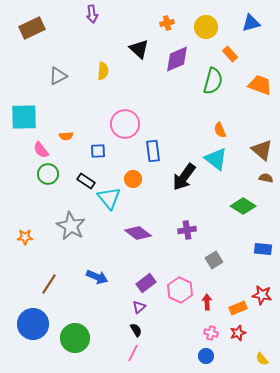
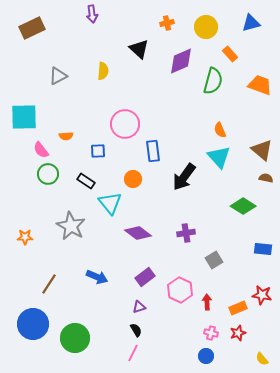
purple diamond at (177, 59): moved 4 px right, 2 px down
cyan triangle at (216, 159): moved 3 px right, 2 px up; rotated 10 degrees clockwise
cyan triangle at (109, 198): moved 1 px right, 5 px down
purple cross at (187, 230): moved 1 px left, 3 px down
purple rectangle at (146, 283): moved 1 px left, 6 px up
purple triangle at (139, 307): rotated 24 degrees clockwise
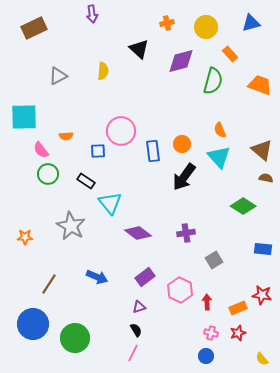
brown rectangle at (32, 28): moved 2 px right
purple diamond at (181, 61): rotated 8 degrees clockwise
pink circle at (125, 124): moved 4 px left, 7 px down
orange circle at (133, 179): moved 49 px right, 35 px up
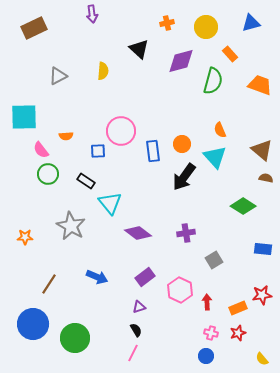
cyan triangle at (219, 157): moved 4 px left
red star at (262, 295): rotated 18 degrees counterclockwise
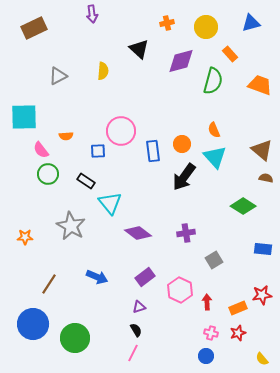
orange semicircle at (220, 130): moved 6 px left
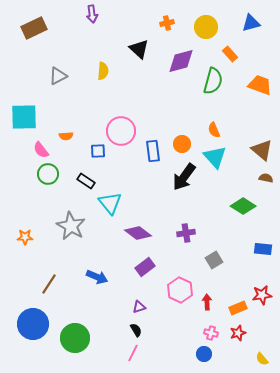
purple rectangle at (145, 277): moved 10 px up
blue circle at (206, 356): moved 2 px left, 2 px up
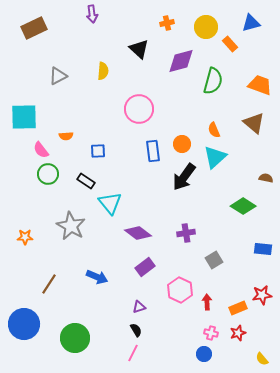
orange rectangle at (230, 54): moved 10 px up
pink circle at (121, 131): moved 18 px right, 22 px up
brown triangle at (262, 150): moved 8 px left, 27 px up
cyan triangle at (215, 157): rotated 30 degrees clockwise
blue circle at (33, 324): moved 9 px left
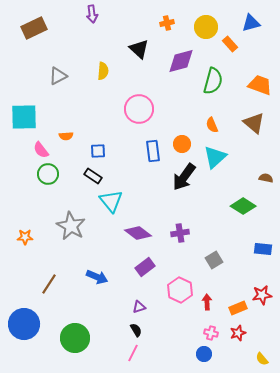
orange semicircle at (214, 130): moved 2 px left, 5 px up
black rectangle at (86, 181): moved 7 px right, 5 px up
cyan triangle at (110, 203): moved 1 px right, 2 px up
purple cross at (186, 233): moved 6 px left
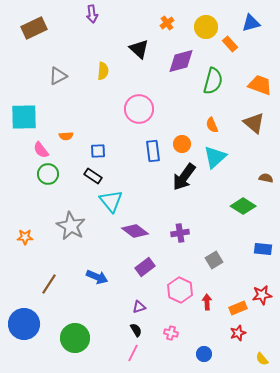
orange cross at (167, 23): rotated 24 degrees counterclockwise
purple diamond at (138, 233): moved 3 px left, 2 px up
pink cross at (211, 333): moved 40 px left
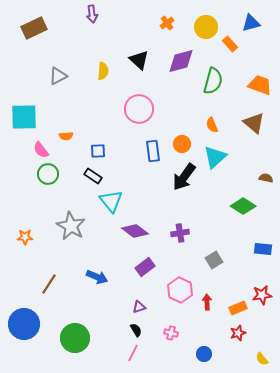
black triangle at (139, 49): moved 11 px down
